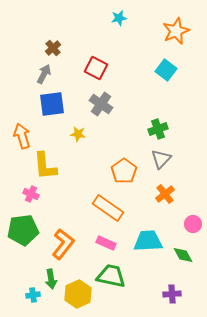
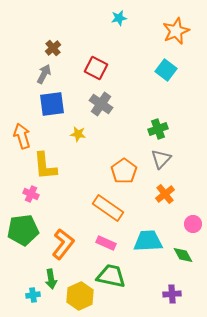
yellow hexagon: moved 2 px right, 2 px down
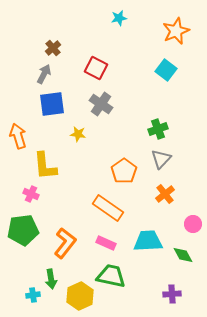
orange arrow: moved 4 px left
orange L-shape: moved 2 px right, 1 px up
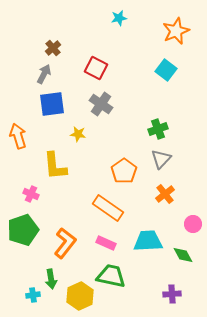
yellow L-shape: moved 10 px right
green pentagon: rotated 12 degrees counterclockwise
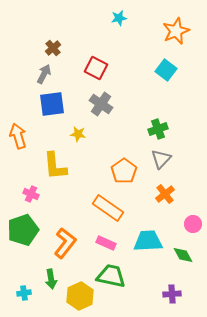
cyan cross: moved 9 px left, 2 px up
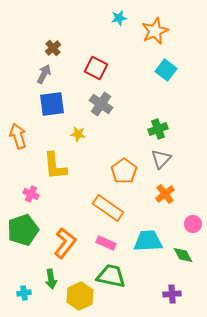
orange star: moved 21 px left
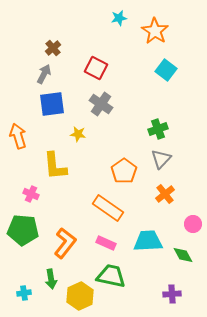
orange star: rotated 16 degrees counterclockwise
green pentagon: rotated 24 degrees clockwise
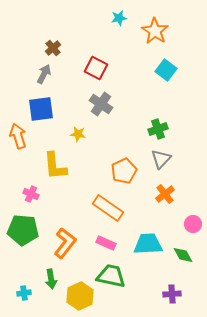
blue square: moved 11 px left, 5 px down
orange pentagon: rotated 10 degrees clockwise
cyan trapezoid: moved 3 px down
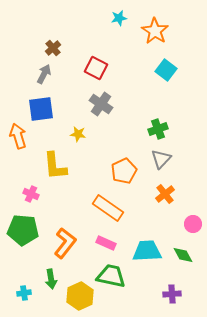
cyan trapezoid: moved 1 px left, 7 px down
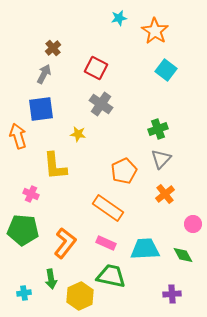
cyan trapezoid: moved 2 px left, 2 px up
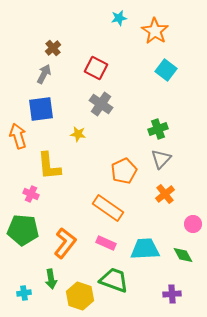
yellow L-shape: moved 6 px left
green trapezoid: moved 3 px right, 4 px down; rotated 8 degrees clockwise
yellow hexagon: rotated 16 degrees counterclockwise
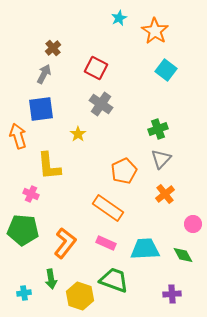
cyan star: rotated 14 degrees counterclockwise
yellow star: rotated 28 degrees clockwise
